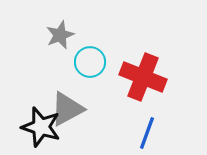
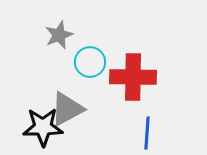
gray star: moved 1 px left
red cross: moved 10 px left; rotated 21 degrees counterclockwise
black star: moved 2 px right; rotated 18 degrees counterclockwise
blue line: rotated 16 degrees counterclockwise
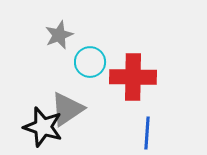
gray triangle: rotated 6 degrees counterclockwise
black star: rotated 18 degrees clockwise
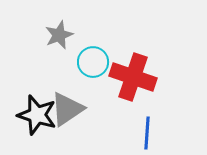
cyan circle: moved 3 px right
red cross: rotated 18 degrees clockwise
black star: moved 6 px left, 12 px up
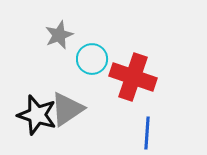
cyan circle: moved 1 px left, 3 px up
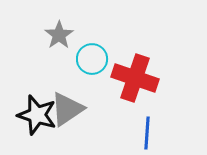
gray star: rotated 12 degrees counterclockwise
red cross: moved 2 px right, 1 px down
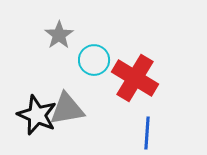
cyan circle: moved 2 px right, 1 px down
red cross: rotated 12 degrees clockwise
gray triangle: rotated 24 degrees clockwise
black star: rotated 6 degrees clockwise
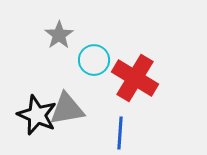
blue line: moved 27 px left
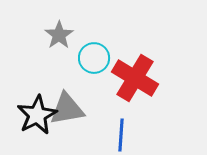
cyan circle: moved 2 px up
black star: rotated 21 degrees clockwise
blue line: moved 1 px right, 2 px down
